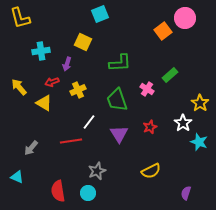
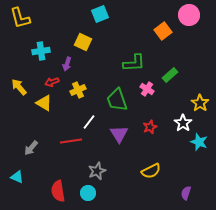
pink circle: moved 4 px right, 3 px up
green L-shape: moved 14 px right
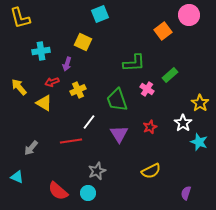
red semicircle: rotated 40 degrees counterclockwise
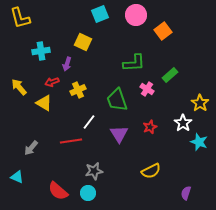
pink circle: moved 53 px left
gray star: moved 3 px left; rotated 12 degrees clockwise
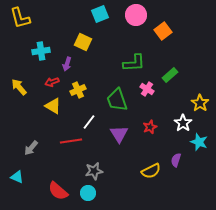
yellow triangle: moved 9 px right, 3 px down
purple semicircle: moved 10 px left, 33 px up
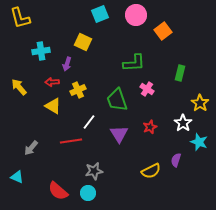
green rectangle: moved 10 px right, 2 px up; rotated 35 degrees counterclockwise
red arrow: rotated 16 degrees clockwise
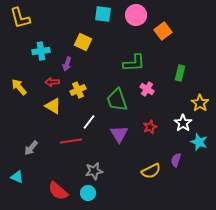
cyan square: moved 3 px right; rotated 30 degrees clockwise
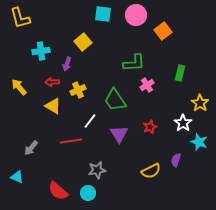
yellow square: rotated 24 degrees clockwise
pink cross: moved 4 px up; rotated 24 degrees clockwise
green trapezoid: moved 2 px left; rotated 15 degrees counterclockwise
white line: moved 1 px right, 1 px up
gray star: moved 3 px right, 1 px up
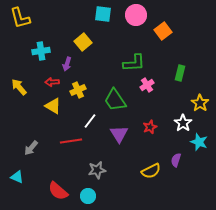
cyan circle: moved 3 px down
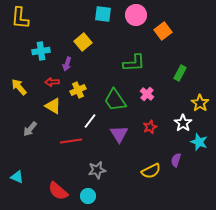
yellow L-shape: rotated 20 degrees clockwise
green rectangle: rotated 14 degrees clockwise
pink cross: moved 9 px down; rotated 16 degrees counterclockwise
gray arrow: moved 1 px left, 19 px up
